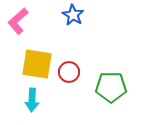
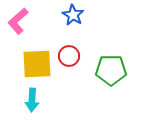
yellow square: rotated 12 degrees counterclockwise
red circle: moved 16 px up
green pentagon: moved 17 px up
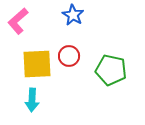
green pentagon: rotated 12 degrees clockwise
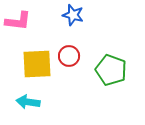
blue star: rotated 15 degrees counterclockwise
pink L-shape: rotated 132 degrees counterclockwise
green pentagon: rotated 8 degrees clockwise
cyan arrow: moved 4 px left, 2 px down; rotated 95 degrees clockwise
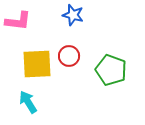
cyan arrow: rotated 50 degrees clockwise
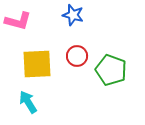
pink L-shape: rotated 8 degrees clockwise
red circle: moved 8 px right
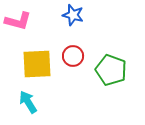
red circle: moved 4 px left
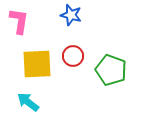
blue star: moved 2 px left
pink L-shape: moved 1 px right; rotated 96 degrees counterclockwise
cyan arrow: rotated 20 degrees counterclockwise
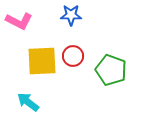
blue star: rotated 15 degrees counterclockwise
pink L-shape: rotated 108 degrees clockwise
yellow square: moved 5 px right, 3 px up
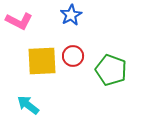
blue star: rotated 30 degrees counterclockwise
cyan arrow: moved 3 px down
